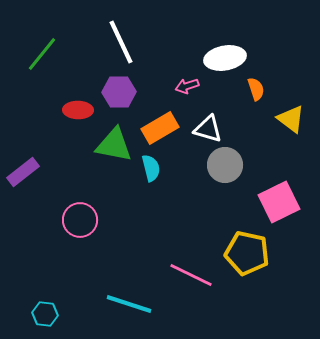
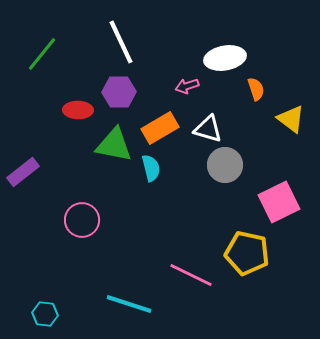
pink circle: moved 2 px right
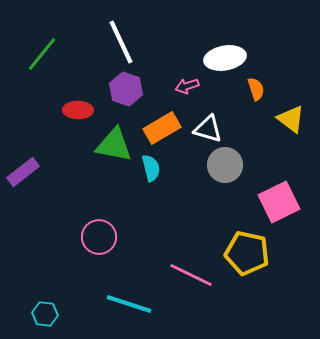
purple hexagon: moved 7 px right, 3 px up; rotated 20 degrees clockwise
orange rectangle: moved 2 px right
pink circle: moved 17 px right, 17 px down
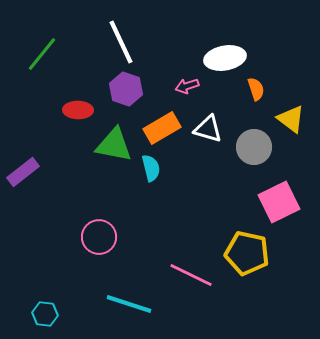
gray circle: moved 29 px right, 18 px up
